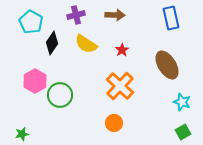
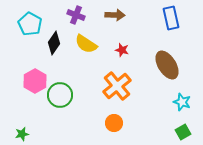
purple cross: rotated 36 degrees clockwise
cyan pentagon: moved 1 px left, 2 px down
black diamond: moved 2 px right
red star: rotated 24 degrees counterclockwise
orange cross: moved 3 px left; rotated 8 degrees clockwise
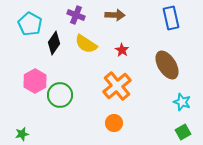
red star: rotated 16 degrees clockwise
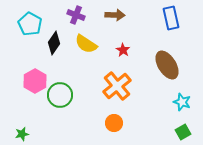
red star: moved 1 px right
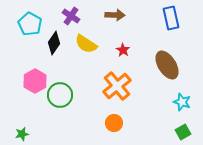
purple cross: moved 5 px left, 1 px down; rotated 12 degrees clockwise
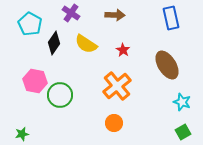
purple cross: moved 3 px up
pink hexagon: rotated 20 degrees counterclockwise
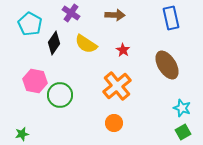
cyan star: moved 6 px down
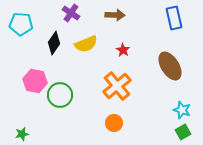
blue rectangle: moved 3 px right
cyan pentagon: moved 9 px left; rotated 25 degrees counterclockwise
yellow semicircle: rotated 55 degrees counterclockwise
brown ellipse: moved 3 px right, 1 px down
cyan star: moved 2 px down
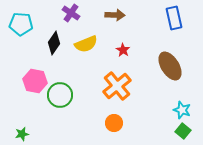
green square: moved 1 px up; rotated 21 degrees counterclockwise
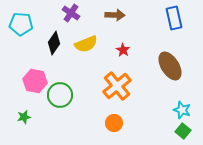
green star: moved 2 px right, 17 px up
